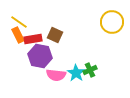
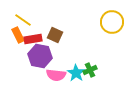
yellow line: moved 4 px right, 2 px up
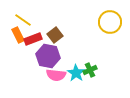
yellow circle: moved 2 px left
brown square: rotated 28 degrees clockwise
red rectangle: rotated 12 degrees counterclockwise
purple hexagon: moved 8 px right
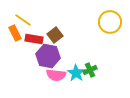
orange rectangle: moved 3 px left, 2 px up
red rectangle: moved 1 px right; rotated 30 degrees clockwise
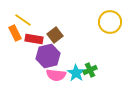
purple hexagon: rotated 25 degrees counterclockwise
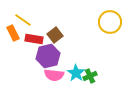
orange rectangle: moved 2 px left
green cross: moved 6 px down
pink semicircle: moved 2 px left
